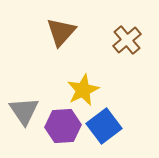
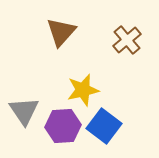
yellow star: rotated 12 degrees clockwise
blue square: rotated 16 degrees counterclockwise
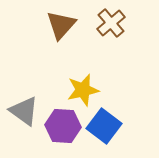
brown triangle: moved 7 px up
brown cross: moved 16 px left, 17 px up
gray triangle: rotated 20 degrees counterclockwise
purple hexagon: rotated 8 degrees clockwise
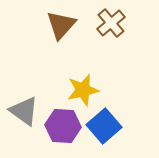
blue square: rotated 12 degrees clockwise
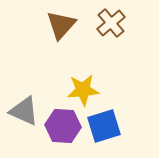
yellow star: rotated 8 degrees clockwise
gray triangle: rotated 12 degrees counterclockwise
blue square: rotated 24 degrees clockwise
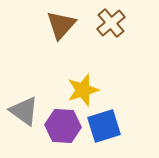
yellow star: rotated 12 degrees counterclockwise
gray triangle: rotated 12 degrees clockwise
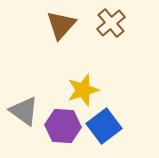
blue square: rotated 20 degrees counterclockwise
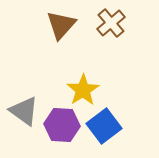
yellow star: rotated 16 degrees counterclockwise
purple hexagon: moved 1 px left, 1 px up
